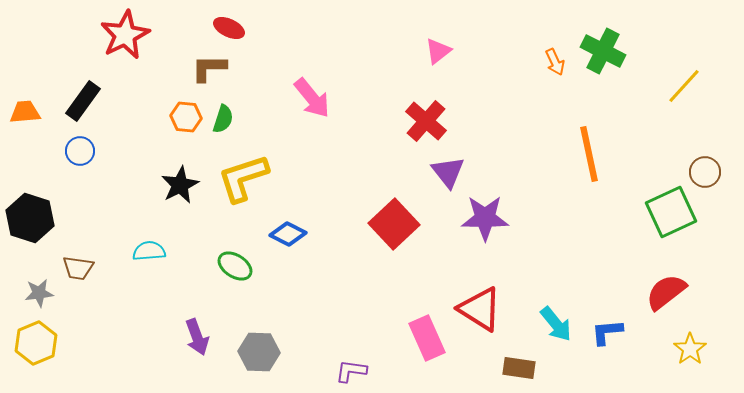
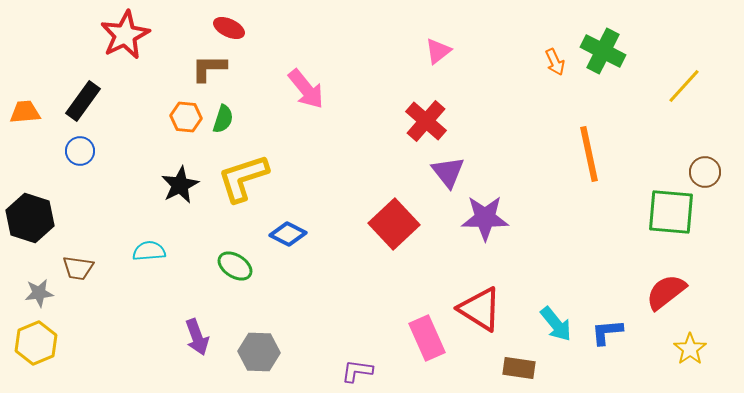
pink arrow: moved 6 px left, 9 px up
green square: rotated 30 degrees clockwise
purple L-shape: moved 6 px right
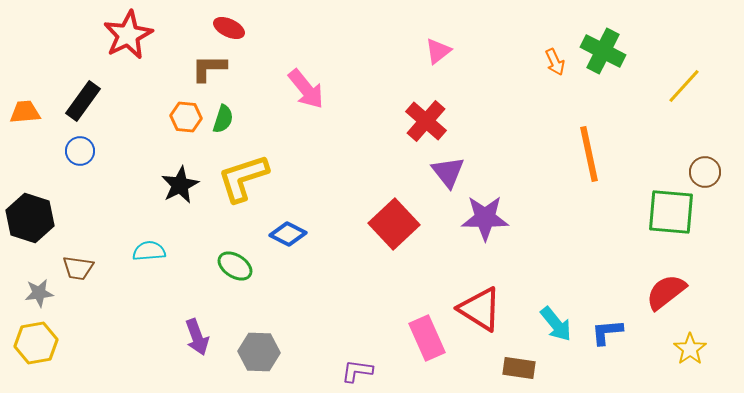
red star: moved 3 px right
yellow hexagon: rotated 12 degrees clockwise
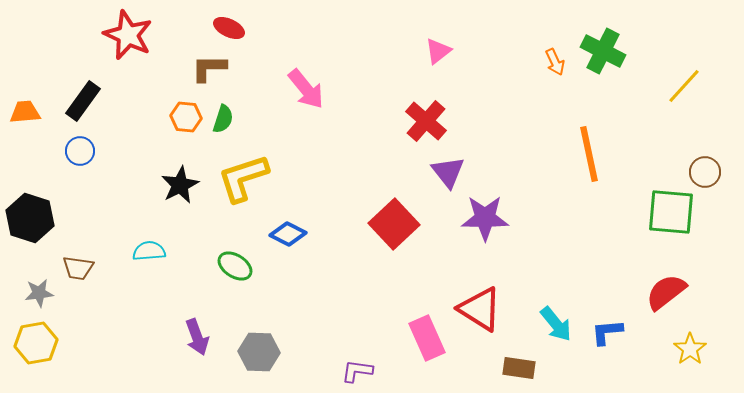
red star: rotated 21 degrees counterclockwise
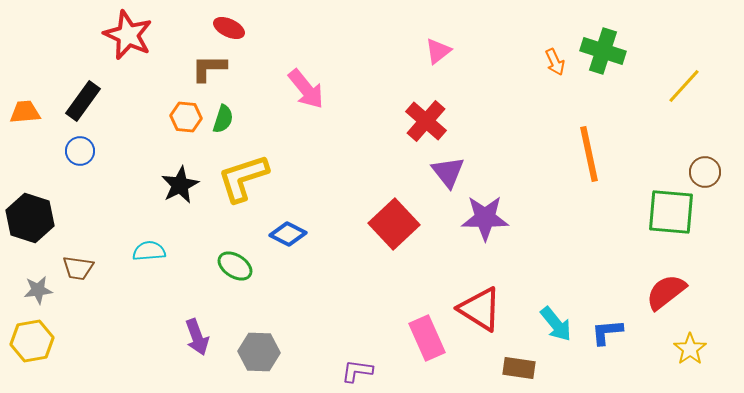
green cross: rotated 9 degrees counterclockwise
gray star: moved 1 px left, 3 px up
yellow hexagon: moved 4 px left, 2 px up
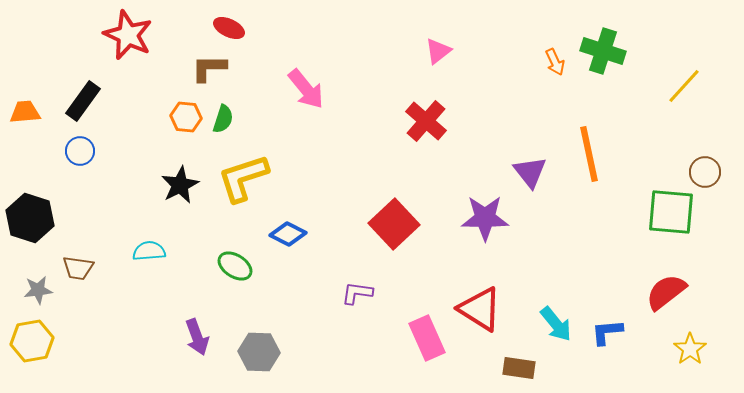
purple triangle: moved 82 px right
purple L-shape: moved 78 px up
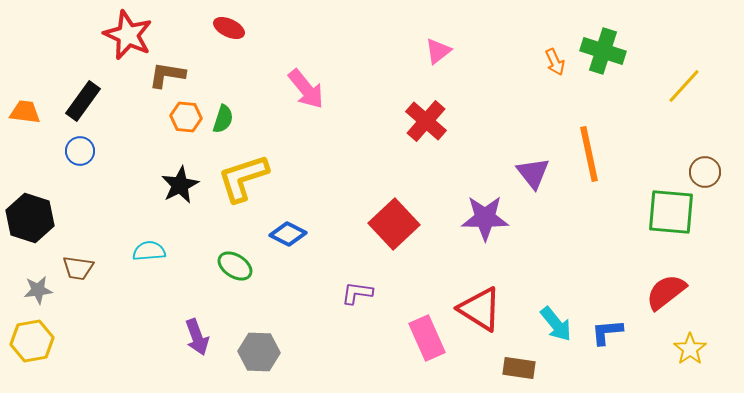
brown L-shape: moved 42 px left, 7 px down; rotated 9 degrees clockwise
orange trapezoid: rotated 12 degrees clockwise
purple triangle: moved 3 px right, 1 px down
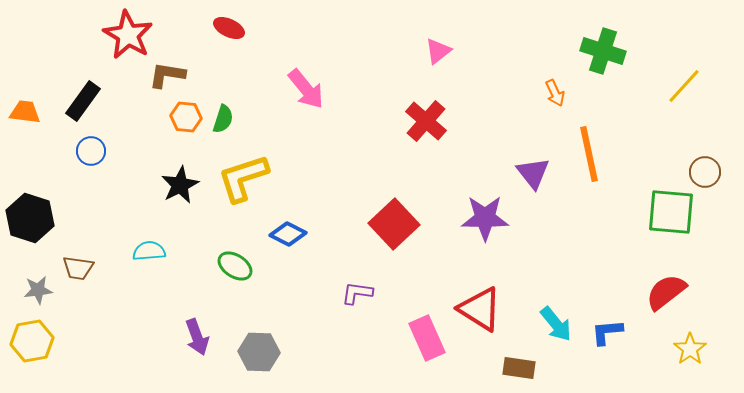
red star: rotated 6 degrees clockwise
orange arrow: moved 31 px down
blue circle: moved 11 px right
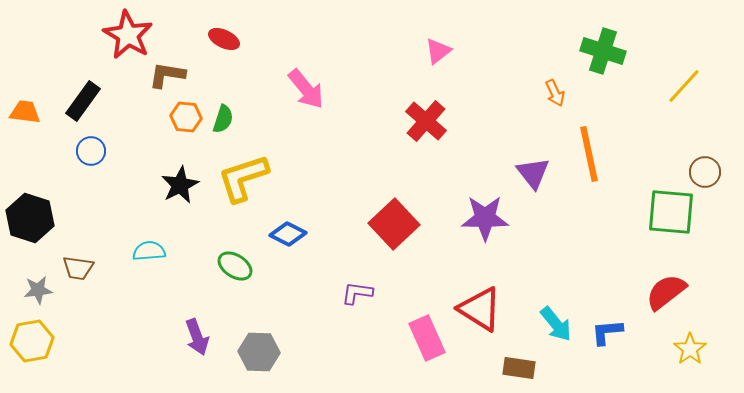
red ellipse: moved 5 px left, 11 px down
